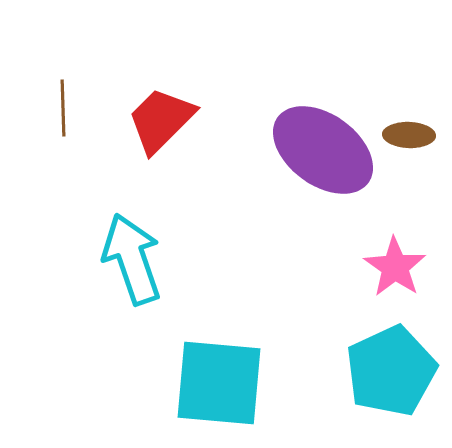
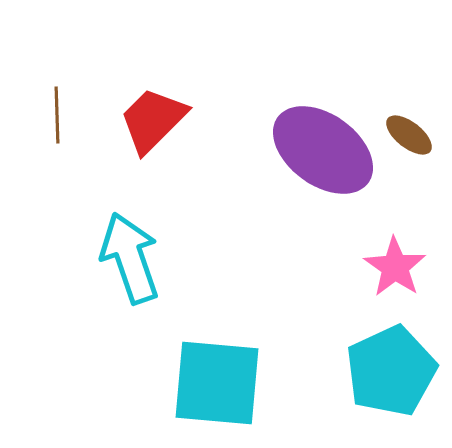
brown line: moved 6 px left, 7 px down
red trapezoid: moved 8 px left
brown ellipse: rotated 36 degrees clockwise
cyan arrow: moved 2 px left, 1 px up
cyan square: moved 2 px left
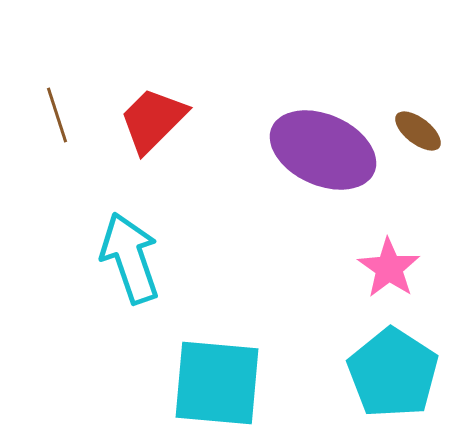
brown line: rotated 16 degrees counterclockwise
brown ellipse: moved 9 px right, 4 px up
purple ellipse: rotated 12 degrees counterclockwise
pink star: moved 6 px left, 1 px down
cyan pentagon: moved 2 px right, 2 px down; rotated 14 degrees counterclockwise
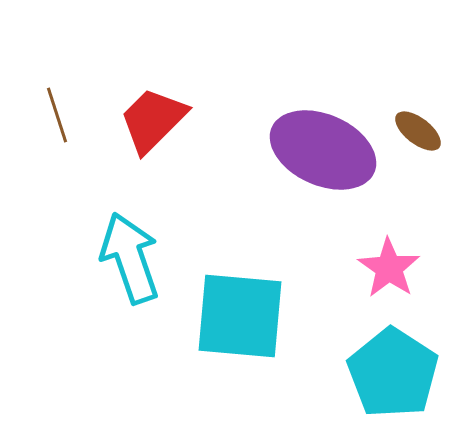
cyan square: moved 23 px right, 67 px up
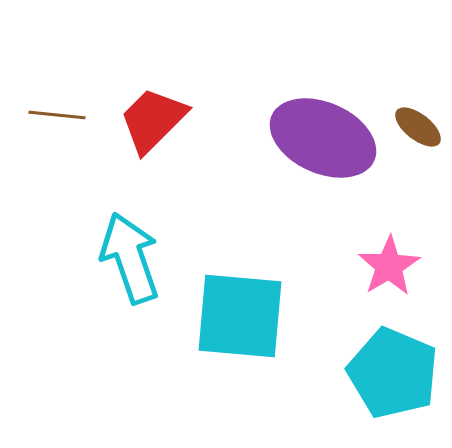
brown line: rotated 66 degrees counterclockwise
brown ellipse: moved 4 px up
purple ellipse: moved 12 px up
pink star: moved 2 px up; rotated 6 degrees clockwise
cyan pentagon: rotated 10 degrees counterclockwise
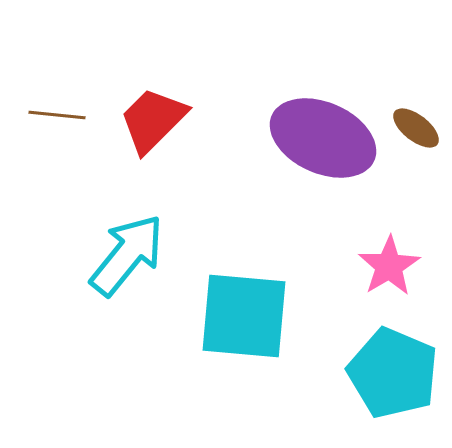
brown ellipse: moved 2 px left, 1 px down
cyan arrow: moved 3 px left, 3 px up; rotated 58 degrees clockwise
cyan square: moved 4 px right
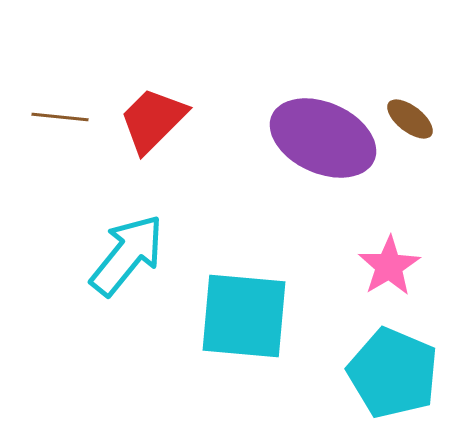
brown line: moved 3 px right, 2 px down
brown ellipse: moved 6 px left, 9 px up
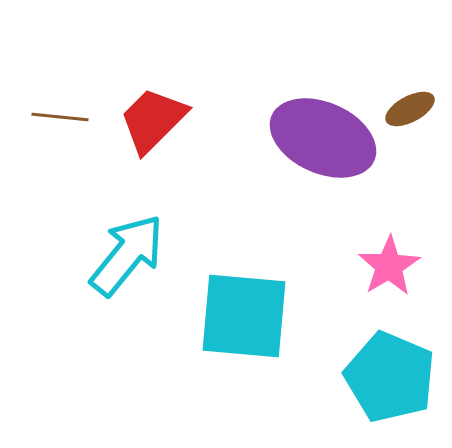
brown ellipse: moved 10 px up; rotated 66 degrees counterclockwise
cyan pentagon: moved 3 px left, 4 px down
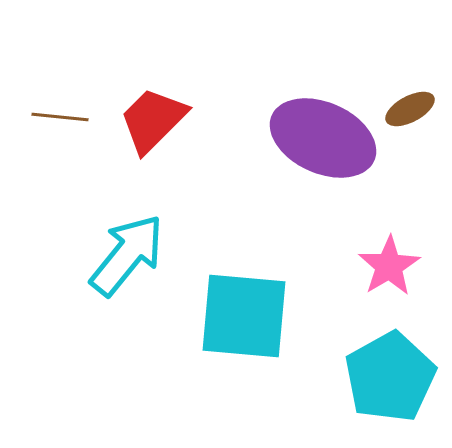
cyan pentagon: rotated 20 degrees clockwise
